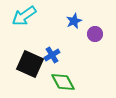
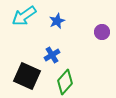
blue star: moved 17 px left
purple circle: moved 7 px right, 2 px up
black square: moved 3 px left, 12 px down
green diamond: moved 2 px right; rotated 70 degrees clockwise
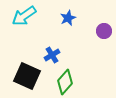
blue star: moved 11 px right, 3 px up
purple circle: moved 2 px right, 1 px up
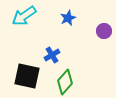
black square: rotated 12 degrees counterclockwise
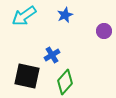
blue star: moved 3 px left, 3 px up
